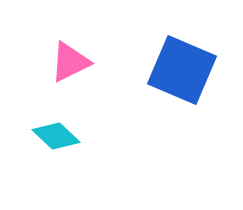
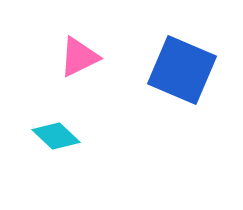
pink triangle: moved 9 px right, 5 px up
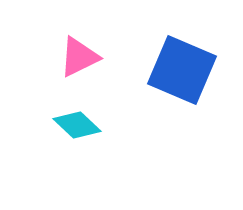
cyan diamond: moved 21 px right, 11 px up
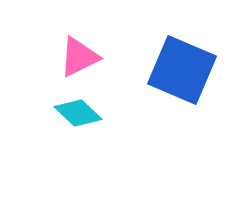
cyan diamond: moved 1 px right, 12 px up
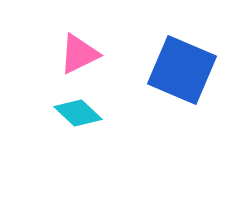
pink triangle: moved 3 px up
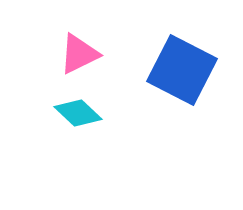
blue square: rotated 4 degrees clockwise
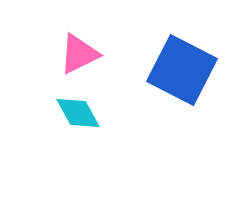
cyan diamond: rotated 18 degrees clockwise
